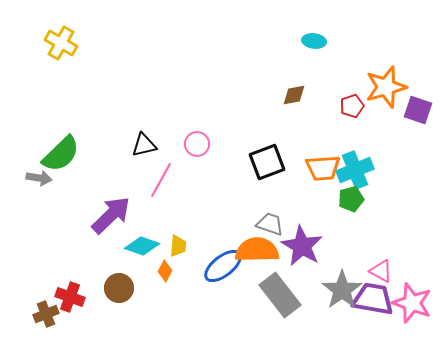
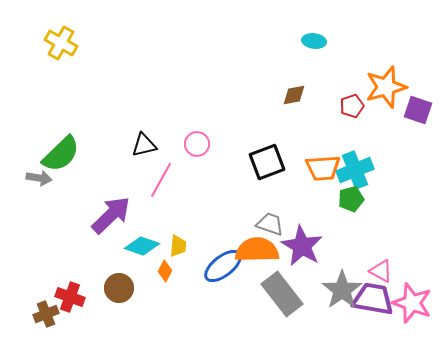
gray rectangle: moved 2 px right, 1 px up
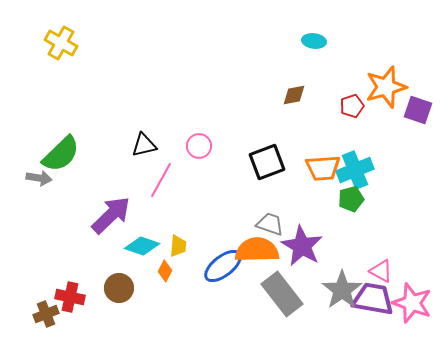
pink circle: moved 2 px right, 2 px down
red cross: rotated 8 degrees counterclockwise
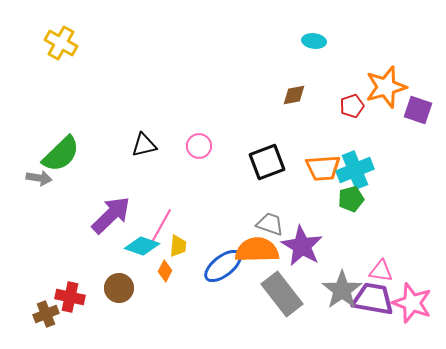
pink line: moved 46 px down
pink triangle: rotated 20 degrees counterclockwise
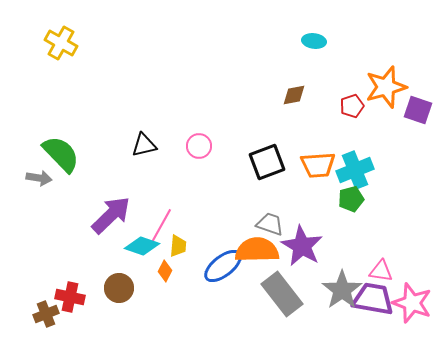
green semicircle: rotated 90 degrees counterclockwise
orange trapezoid: moved 5 px left, 3 px up
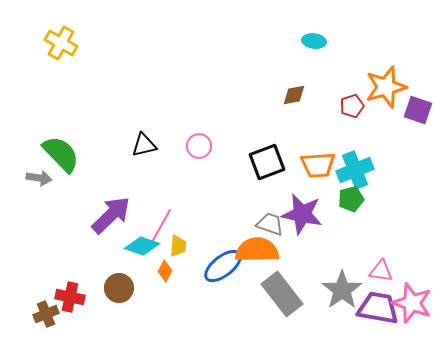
purple star: moved 32 px up; rotated 18 degrees counterclockwise
purple trapezoid: moved 5 px right, 9 px down
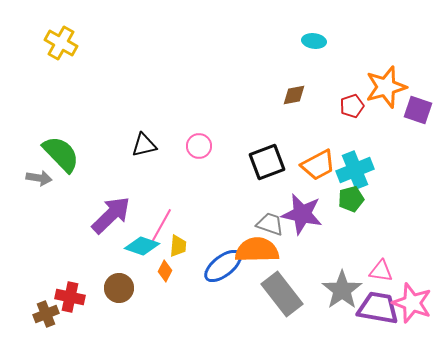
orange trapezoid: rotated 24 degrees counterclockwise
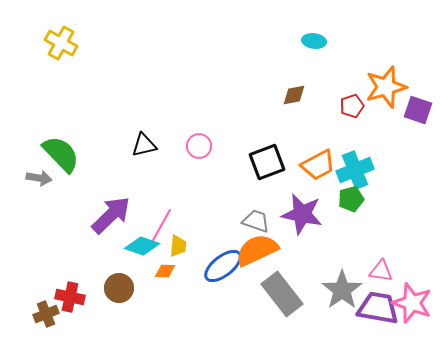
gray trapezoid: moved 14 px left, 3 px up
orange semicircle: rotated 24 degrees counterclockwise
orange diamond: rotated 65 degrees clockwise
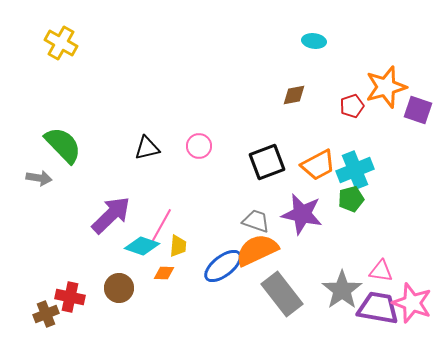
black triangle: moved 3 px right, 3 px down
green semicircle: moved 2 px right, 9 px up
orange diamond: moved 1 px left, 2 px down
